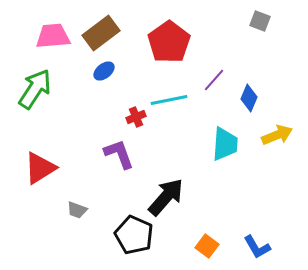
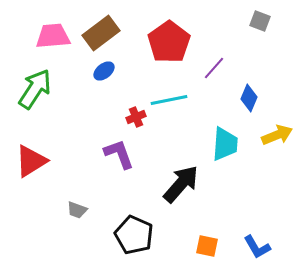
purple line: moved 12 px up
red triangle: moved 9 px left, 7 px up
black arrow: moved 15 px right, 13 px up
orange square: rotated 25 degrees counterclockwise
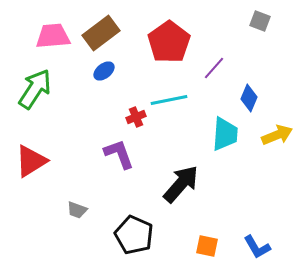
cyan trapezoid: moved 10 px up
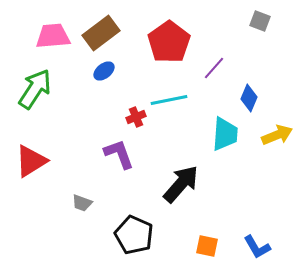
gray trapezoid: moved 5 px right, 7 px up
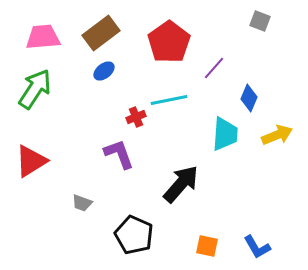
pink trapezoid: moved 10 px left, 1 px down
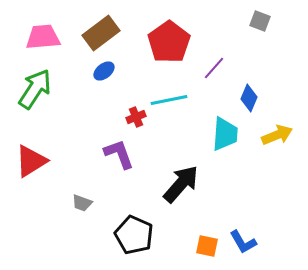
blue L-shape: moved 14 px left, 5 px up
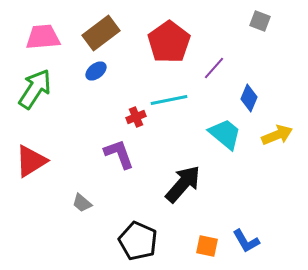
blue ellipse: moved 8 px left
cyan trapezoid: rotated 54 degrees counterclockwise
black arrow: moved 2 px right
gray trapezoid: rotated 20 degrees clockwise
black pentagon: moved 4 px right, 6 px down
blue L-shape: moved 3 px right, 1 px up
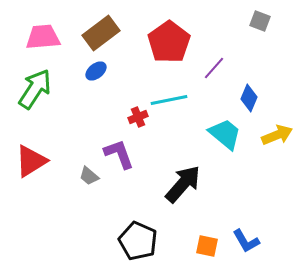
red cross: moved 2 px right
gray trapezoid: moved 7 px right, 27 px up
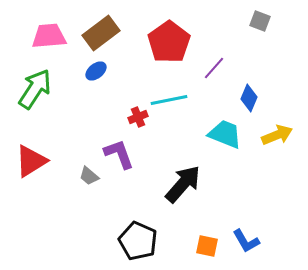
pink trapezoid: moved 6 px right, 1 px up
cyan trapezoid: rotated 18 degrees counterclockwise
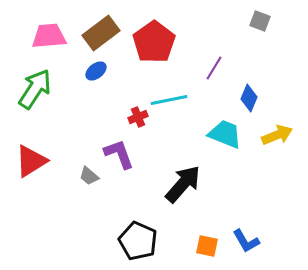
red pentagon: moved 15 px left
purple line: rotated 10 degrees counterclockwise
